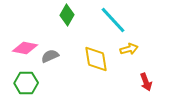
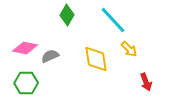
yellow arrow: rotated 60 degrees clockwise
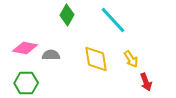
yellow arrow: moved 2 px right, 10 px down; rotated 12 degrees clockwise
gray semicircle: moved 1 px right, 1 px up; rotated 24 degrees clockwise
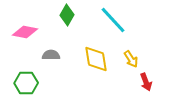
pink diamond: moved 16 px up
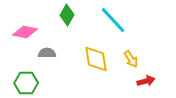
gray semicircle: moved 4 px left, 2 px up
red arrow: moved 1 px up; rotated 84 degrees counterclockwise
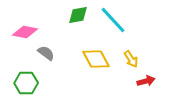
green diamond: moved 11 px right; rotated 50 degrees clockwise
gray semicircle: moved 1 px left; rotated 36 degrees clockwise
yellow diamond: rotated 20 degrees counterclockwise
